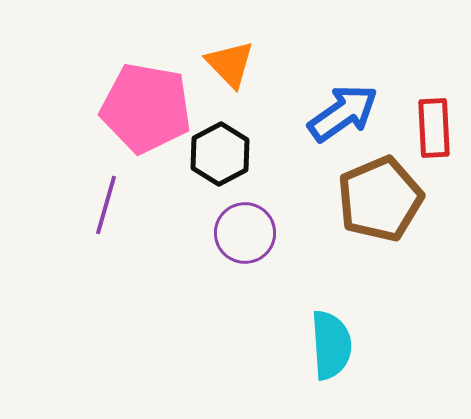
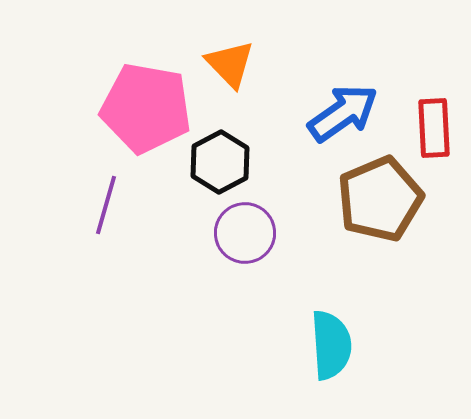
black hexagon: moved 8 px down
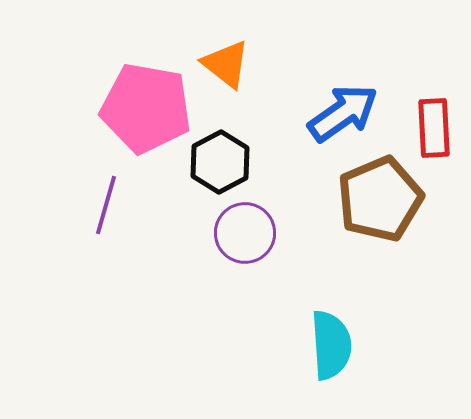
orange triangle: moved 4 px left; rotated 8 degrees counterclockwise
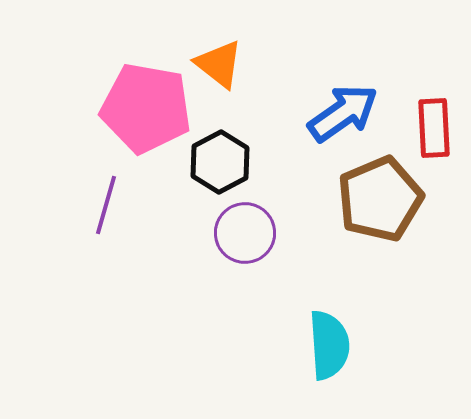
orange triangle: moved 7 px left
cyan semicircle: moved 2 px left
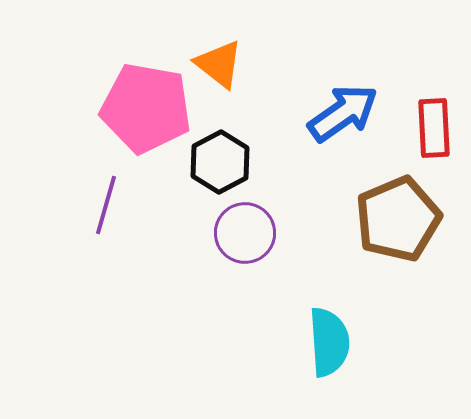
brown pentagon: moved 18 px right, 20 px down
cyan semicircle: moved 3 px up
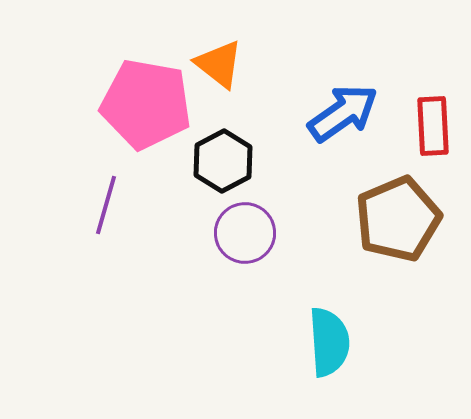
pink pentagon: moved 4 px up
red rectangle: moved 1 px left, 2 px up
black hexagon: moved 3 px right, 1 px up
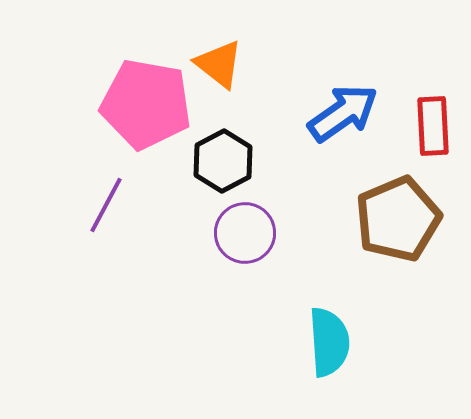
purple line: rotated 12 degrees clockwise
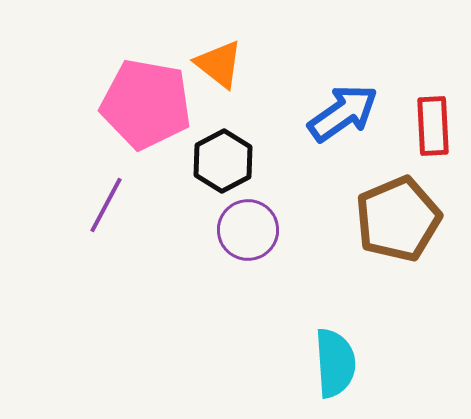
purple circle: moved 3 px right, 3 px up
cyan semicircle: moved 6 px right, 21 px down
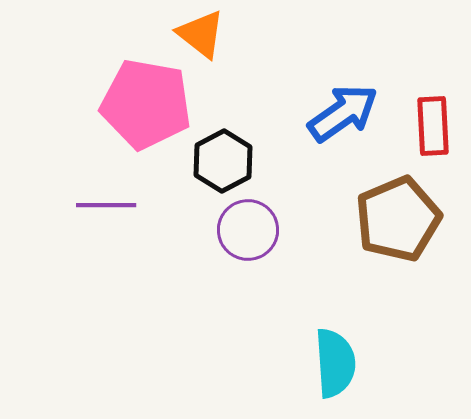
orange triangle: moved 18 px left, 30 px up
purple line: rotated 62 degrees clockwise
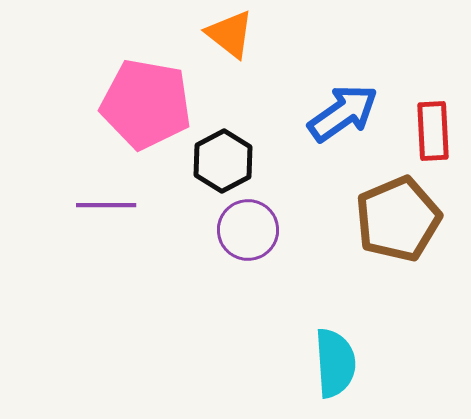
orange triangle: moved 29 px right
red rectangle: moved 5 px down
